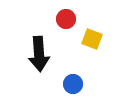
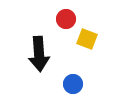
yellow square: moved 5 px left
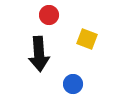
red circle: moved 17 px left, 4 px up
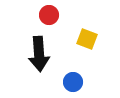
blue circle: moved 2 px up
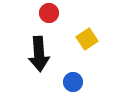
red circle: moved 2 px up
yellow square: rotated 35 degrees clockwise
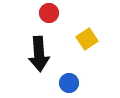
blue circle: moved 4 px left, 1 px down
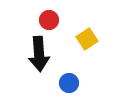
red circle: moved 7 px down
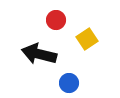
red circle: moved 7 px right
black arrow: rotated 108 degrees clockwise
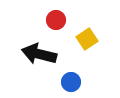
blue circle: moved 2 px right, 1 px up
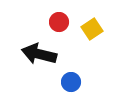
red circle: moved 3 px right, 2 px down
yellow square: moved 5 px right, 10 px up
